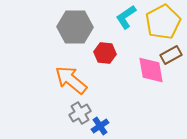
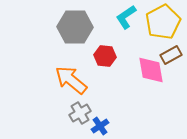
red hexagon: moved 3 px down
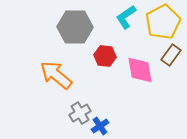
brown rectangle: rotated 25 degrees counterclockwise
pink diamond: moved 11 px left
orange arrow: moved 15 px left, 5 px up
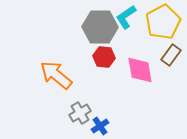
gray hexagon: moved 25 px right
red hexagon: moved 1 px left, 1 px down
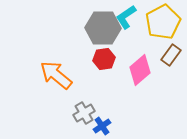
gray hexagon: moved 3 px right, 1 px down
red hexagon: moved 2 px down; rotated 15 degrees counterclockwise
pink diamond: rotated 60 degrees clockwise
gray cross: moved 4 px right
blue cross: moved 2 px right
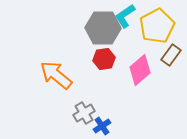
cyan L-shape: moved 1 px left, 1 px up
yellow pentagon: moved 6 px left, 4 px down
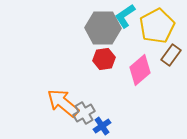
orange arrow: moved 7 px right, 28 px down
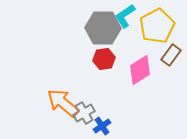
pink diamond: rotated 8 degrees clockwise
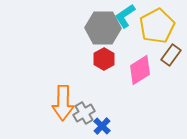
red hexagon: rotated 20 degrees counterclockwise
orange arrow: rotated 128 degrees counterclockwise
blue cross: rotated 12 degrees counterclockwise
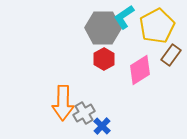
cyan L-shape: moved 1 px left, 1 px down
